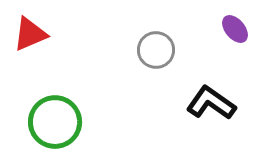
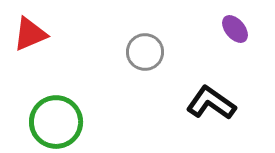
gray circle: moved 11 px left, 2 px down
green circle: moved 1 px right
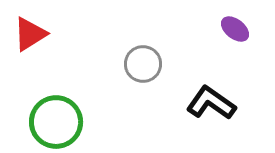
purple ellipse: rotated 12 degrees counterclockwise
red triangle: rotated 9 degrees counterclockwise
gray circle: moved 2 px left, 12 px down
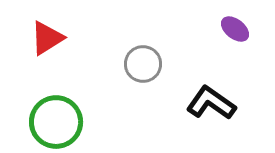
red triangle: moved 17 px right, 4 px down
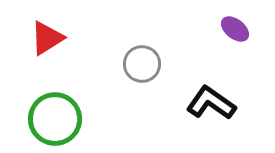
gray circle: moved 1 px left
green circle: moved 1 px left, 3 px up
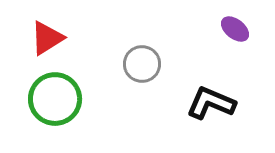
black L-shape: rotated 12 degrees counterclockwise
green circle: moved 20 px up
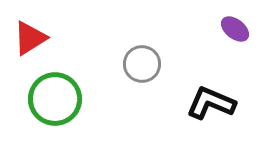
red triangle: moved 17 px left
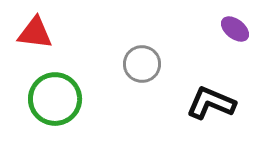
red triangle: moved 5 px right, 5 px up; rotated 39 degrees clockwise
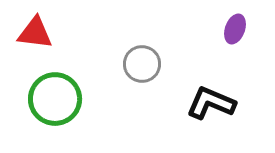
purple ellipse: rotated 72 degrees clockwise
